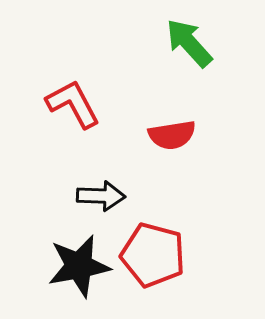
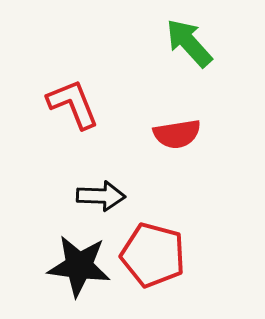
red L-shape: rotated 6 degrees clockwise
red semicircle: moved 5 px right, 1 px up
black star: rotated 18 degrees clockwise
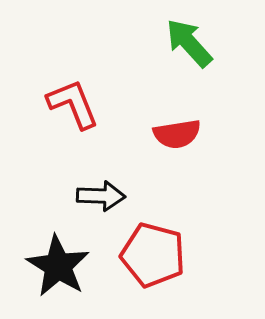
black star: moved 21 px left; rotated 24 degrees clockwise
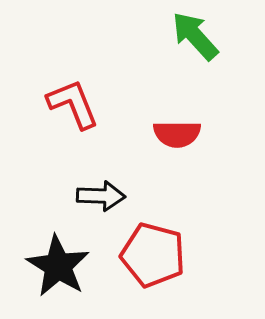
green arrow: moved 6 px right, 7 px up
red semicircle: rotated 9 degrees clockwise
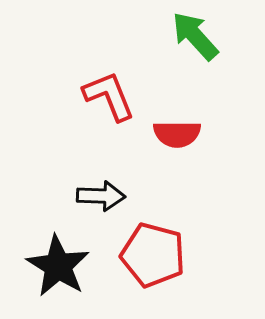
red L-shape: moved 36 px right, 8 px up
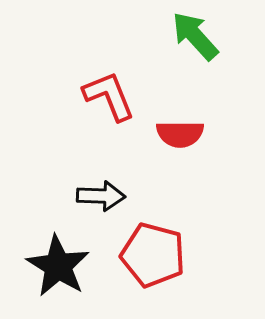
red semicircle: moved 3 px right
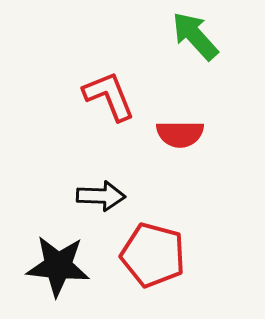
black star: rotated 26 degrees counterclockwise
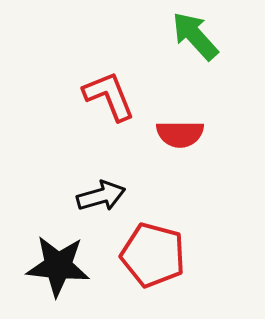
black arrow: rotated 18 degrees counterclockwise
